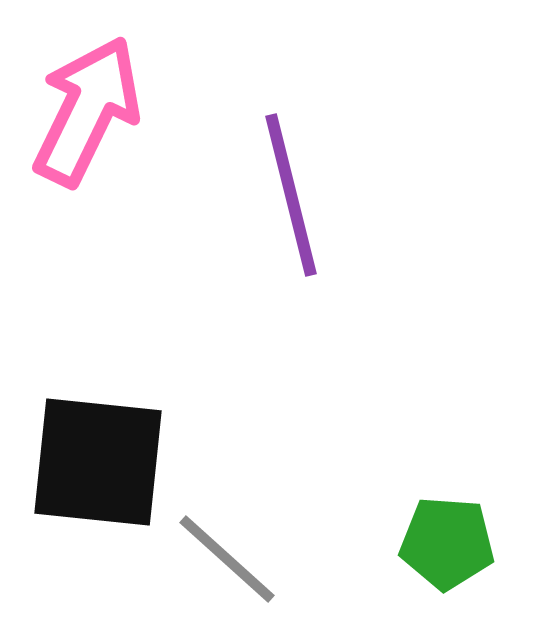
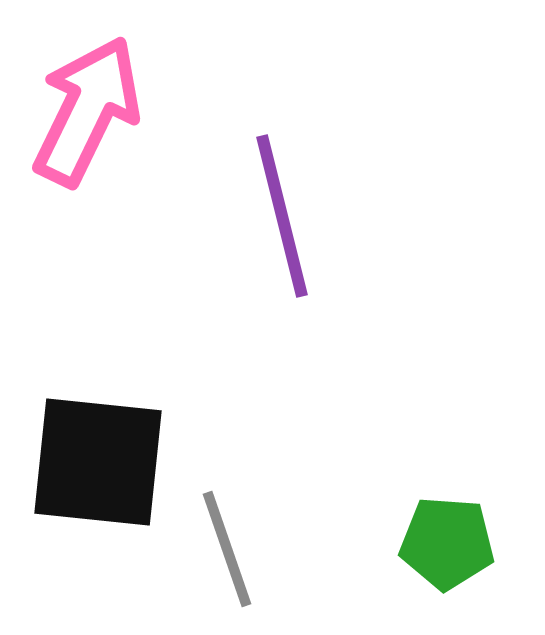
purple line: moved 9 px left, 21 px down
gray line: moved 10 px up; rotated 29 degrees clockwise
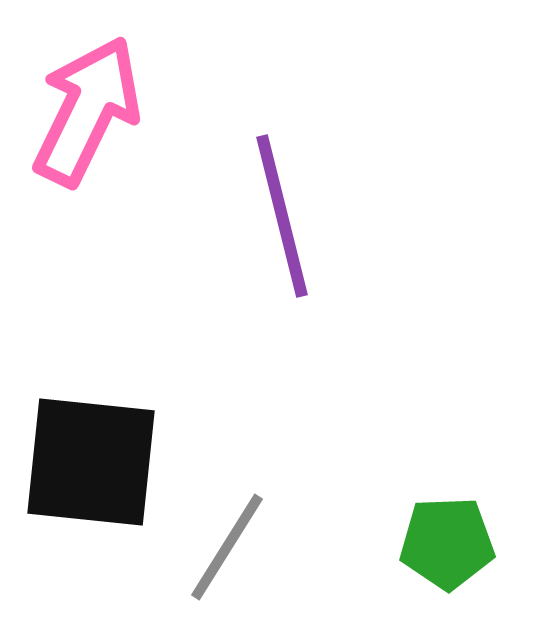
black square: moved 7 px left
green pentagon: rotated 6 degrees counterclockwise
gray line: moved 2 px up; rotated 51 degrees clockwise
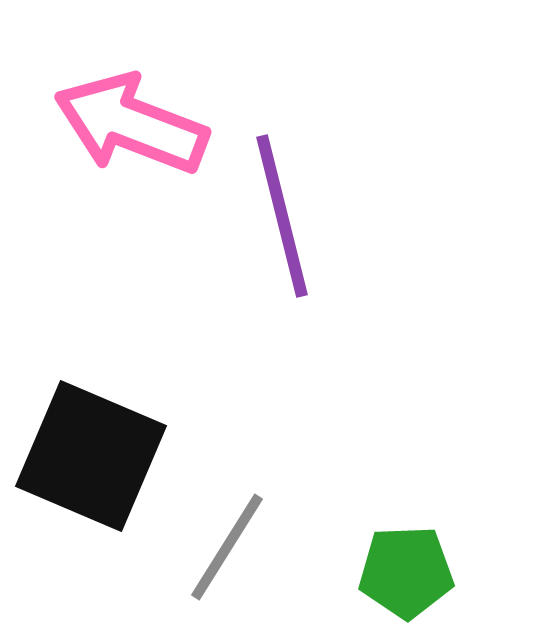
pink arrow: moved 44 px right, 13 px down; rotated 95 degrees counterclockwise
black square: moved 6 px up; rotated 17 degrees clockwise
green pentagon: moved 41 px left, 29 px down
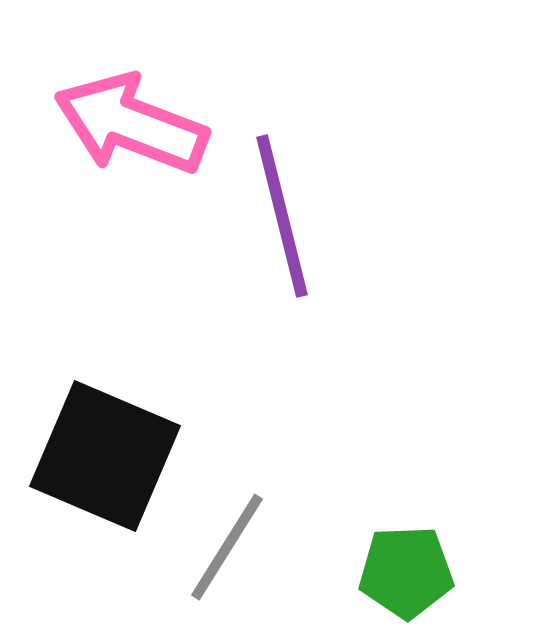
black square: moved 14 px right
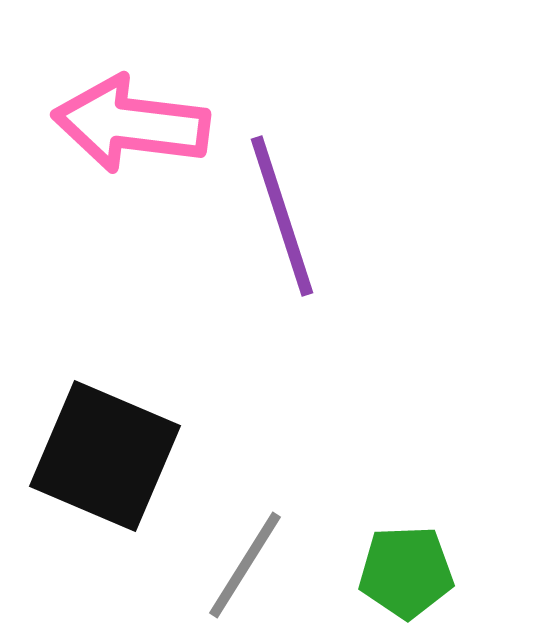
pink arrow: rotated 14 degrees counterclockwise
purple line: rotated 4 degrees counterclockwise
gray line: moved 18 px right, 18 px down
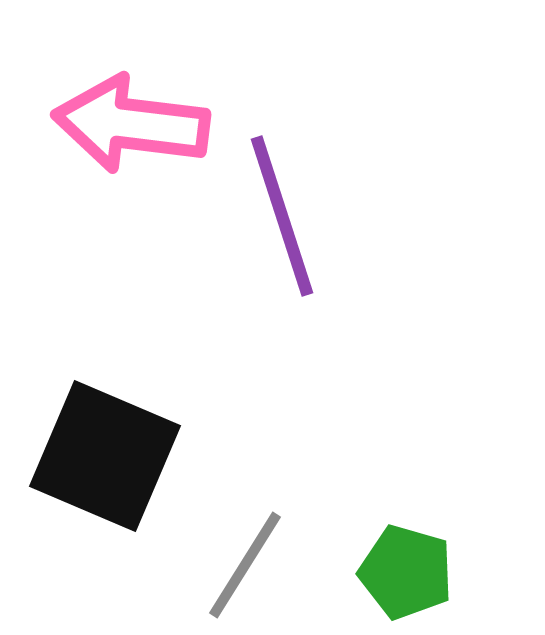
green pentagon: rotated 18 degrees clockwise
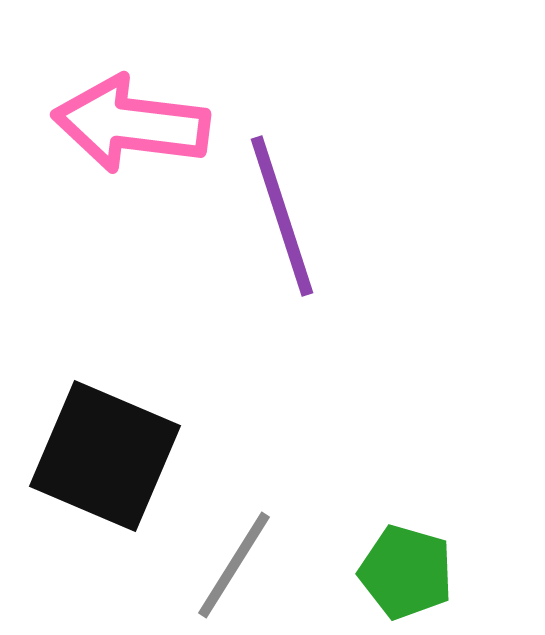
gray line: moved 11 px left
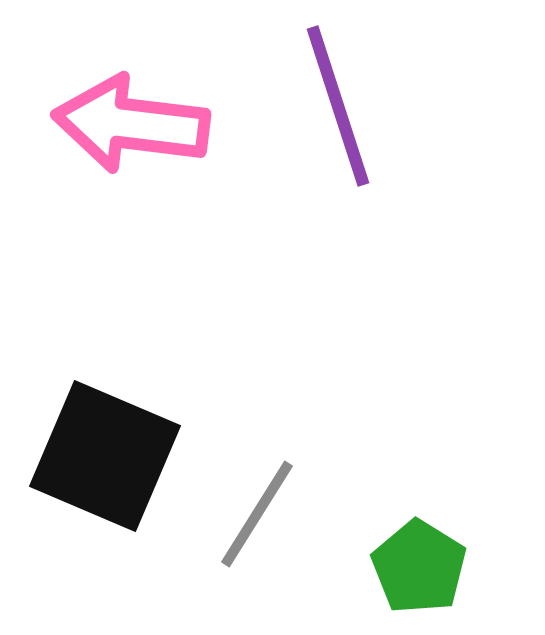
purple line: moved 56 px right, 110 px up
gray line: moved 23 px right, 51 px up
green pentagon: moved 13 px right, 5 px up; rotated 16 degrees clockwise
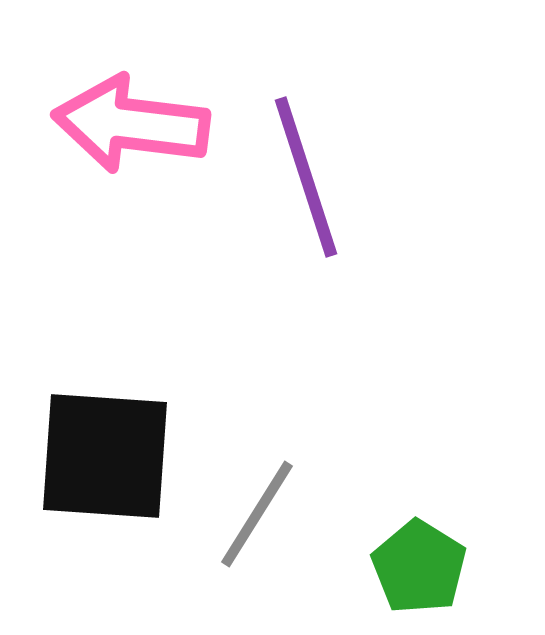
purple line: moved 32 px left, 71 px down
black square: rotated 19 degrees counterclockwise
